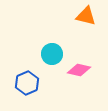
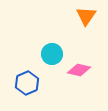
orange triangle: rotated 50 degrees clockwise
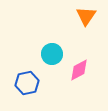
pink diamond: rotated 40 degrees counterclockwise
blue hexagon: rotated 10 degrees clockwise
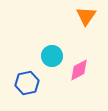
cyan circle: moved 2 px down
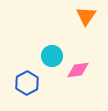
pink diamond: moved 1 px left; rotated 20 degrees clockwise
blue hexagon: rotated 15 degrees counterclockwise
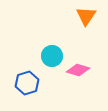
pink diamond: rotated 25 degrees clockwise
blue hexagon: rotated 10 degrees clockwise
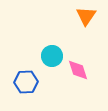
pink diamond: rotated 55 degrees clockwise
blue hexagon: moved 1 px left, 1 px up; rotated 15 degrees clockwise
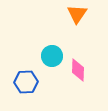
orange triangle: moved 9 px left, 2 px up
pink diamond: rotated 20 degrees clockwise
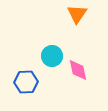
pink diamond: rotated 15 degrees counterclockwise
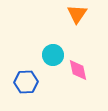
cyan circle: moved 1 px right, 1 px up
